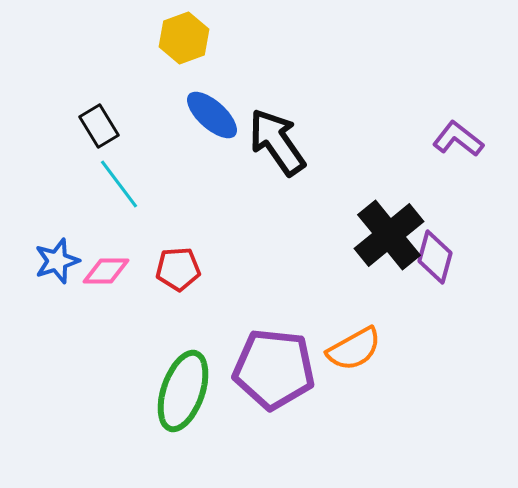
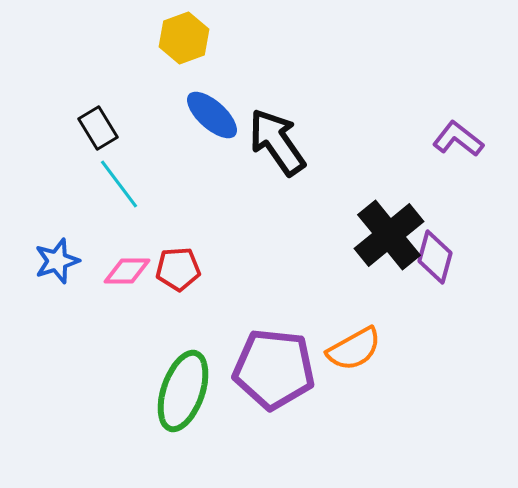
black rectangle: moved 1 px left, 2 px down
pink diamond: moved 21 px right
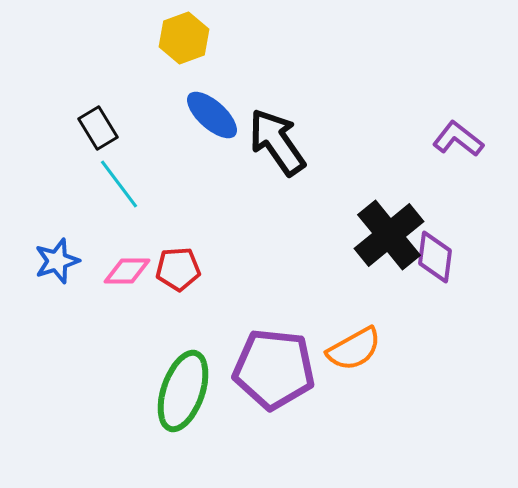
purple diamond: rotated 8 degrees counterclockwise
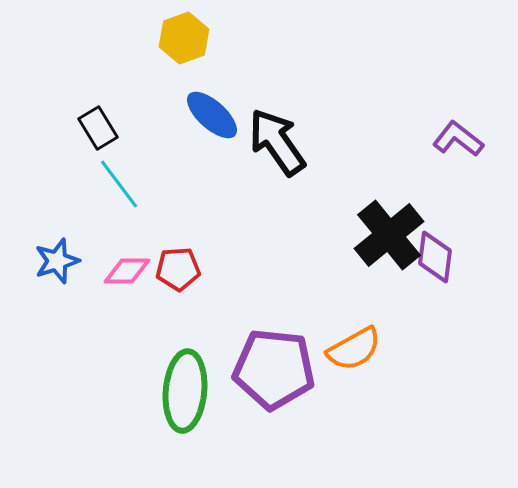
green ellipse: moved 2 px right; rotated 14 degrees counterclockwise
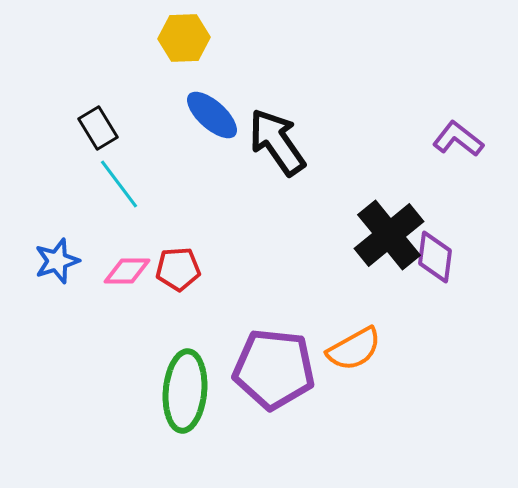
yellow hexagon: rotated 18 degrees clockwise
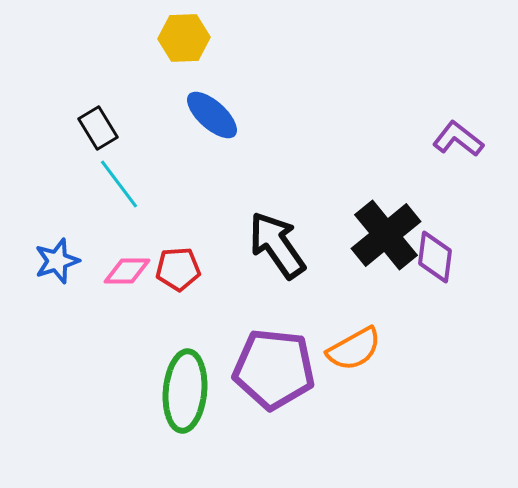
black arrow: moved 103 px down
black cross: moved 3 px left
